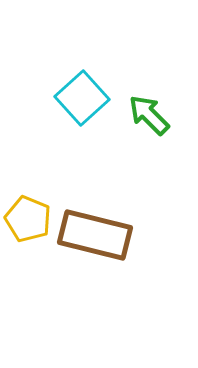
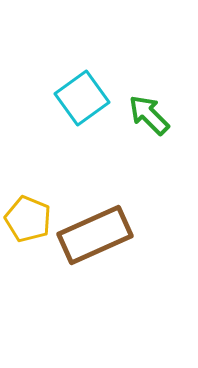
cyan square: rotated 6 degrees clockwise
brown rectangle: rotated 38 degrees counterclockwise
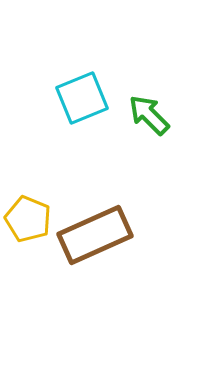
cyan square: rotated 14 degrees clockwise
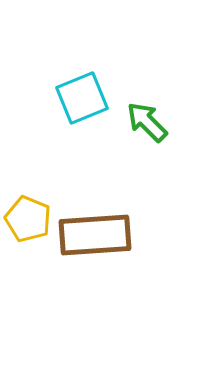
green arrow: moved 2 px left, 7 px down
brown rectangle: rotated 20 degrees clockwise
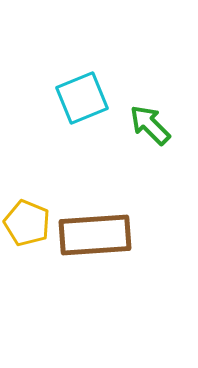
green arrow: moved 3 px right, 3 px down
yellow pentagon: moved 1 px left, 4 px down
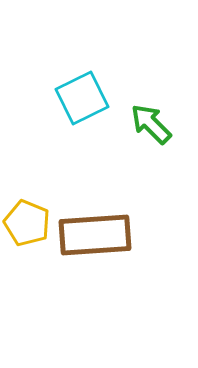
cyan square: rotated 4 degrees counterclockwise
green arrow: moved 1 px right, 1 px up
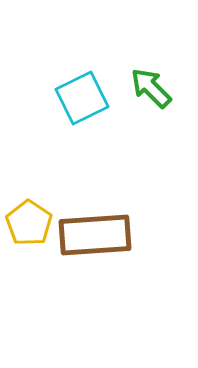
green arrow: moved 36 px up
yellow pentagon: moved 2 px right; rotated 12 degrees clockwise
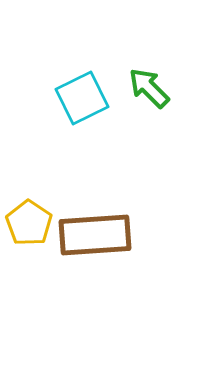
green arrow: moved 2 px left
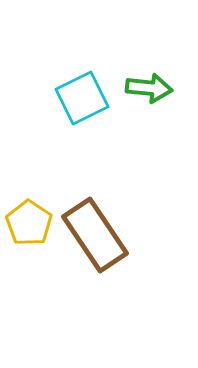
green arrow: rotated 141 degrees clockwise
brown rectangle: rotated 60 degrees clockwise
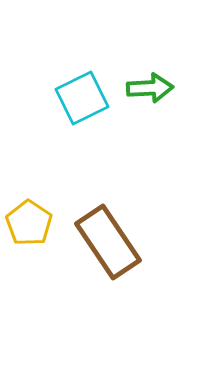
green arrow: moved 1 px right; rotated 9 degrees counterclockwise
brown rectangle: moved 13 px right, 7 px down
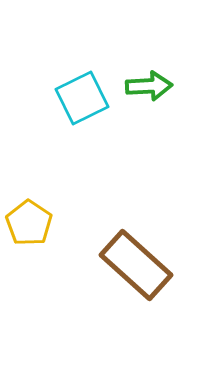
green arrow: moved 1 px left, 2 px up
brown rectangle: moved 28 px right, 23 px down; rotated 14 degrees counterclockwise
